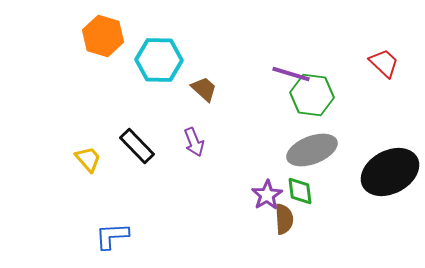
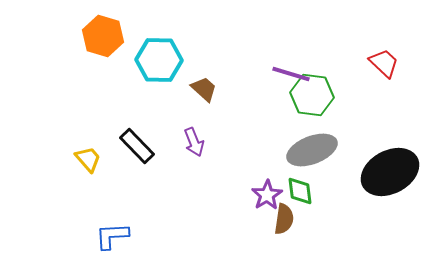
brown semicircle: rotated 12 degrees clockwise
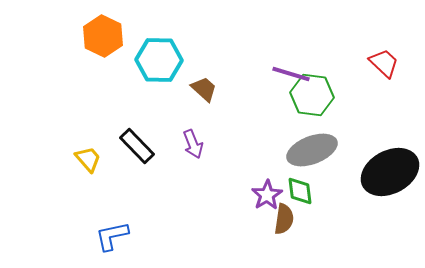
orange hexagon: rotated 9 degrees clockwise
purple arrow: moved 1 px left, 2 px down
blue L-shape: rotated 9 degrees counterclockwise
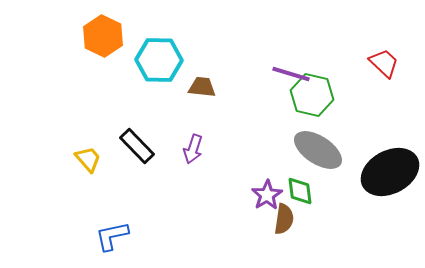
brown trapezoid: moved 2 px left, 2 px up; rotated 36 degrees counterclockwise
green hexagon: rotated 6 degrees clockwise
purple arrow: moved 5 px down; rotated 40 degrees clockwise
gray ellipse: moved 6 px right; rotated 54 degrees clockwise
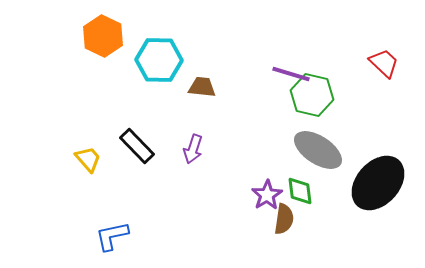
black ellipse: moved 12 px left, 11 px down; rotated 20 degrees counterclockwise
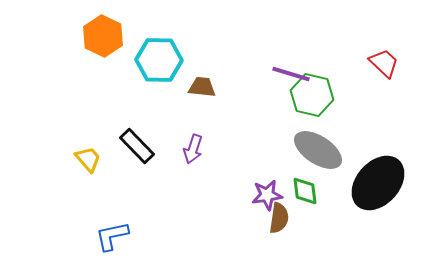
green diamond: moved 5 px right
purple star: rotated 24 degrees clockwise
brown semicircle: moved 5 px left, 1 px up
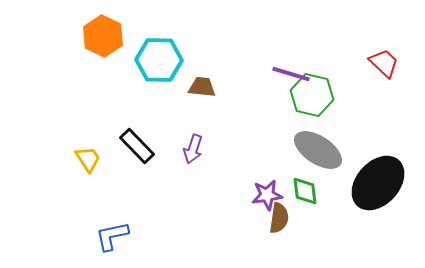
yellow trapezoid: rotated 8 degrees clockwise
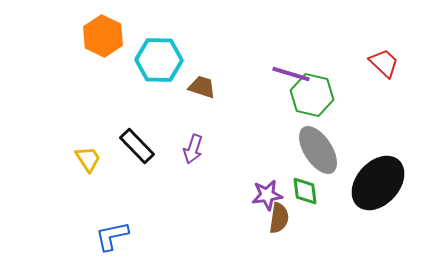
brown trapezoid: rotated 12 degrees clockwise
gray ellipse: rotated 24 degrees clockwise
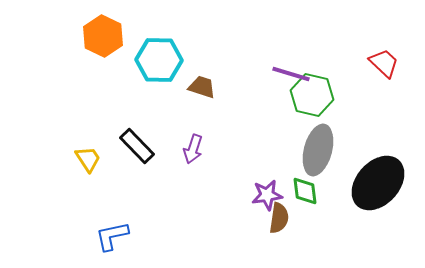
gray ellipse: rotated 48 degrees clockwise
